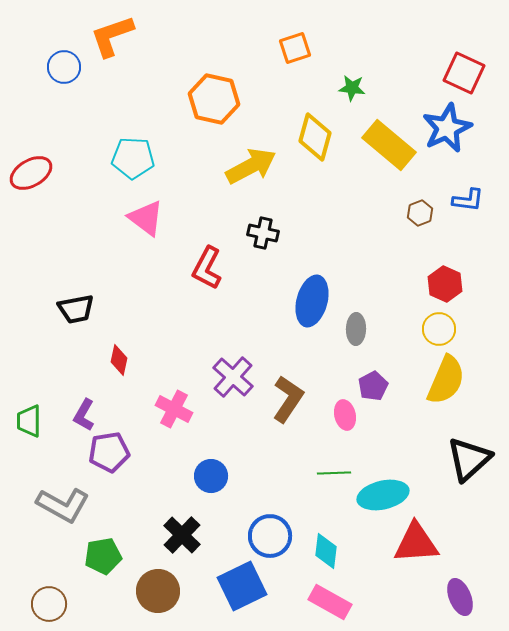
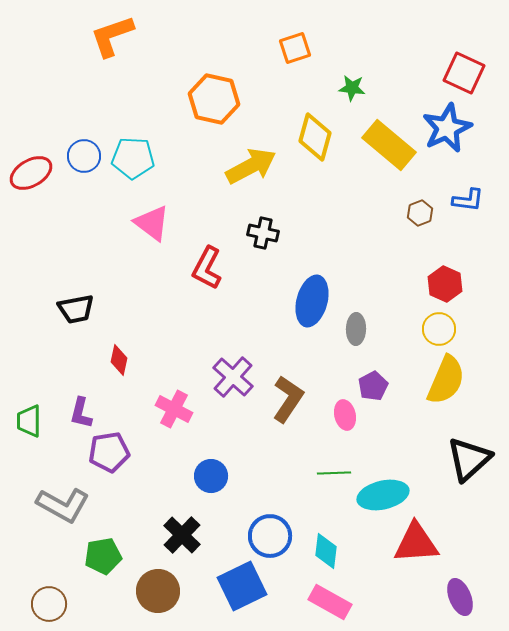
blue circle at (64, 67): moved 20 px right, 89 px down
pink triangle at (146, 218): moved 6 px right, 5 px down
purple L-shape at (84, 415): moved 3 px left, 2 px up; rotated 16 degrees counterclockwise
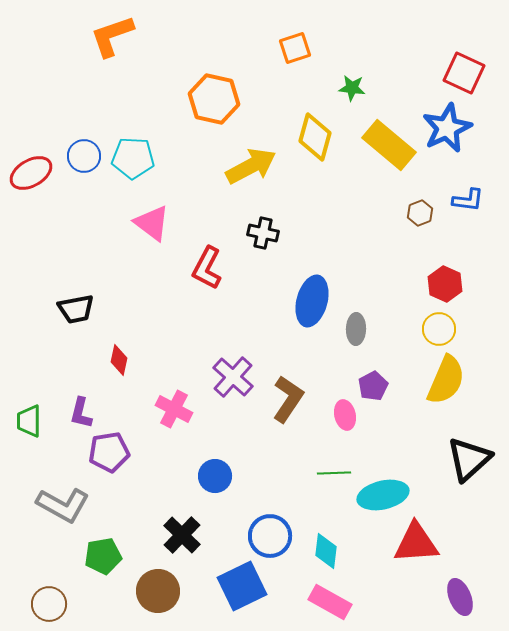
blue circle at (211, 476): moved 4 px right
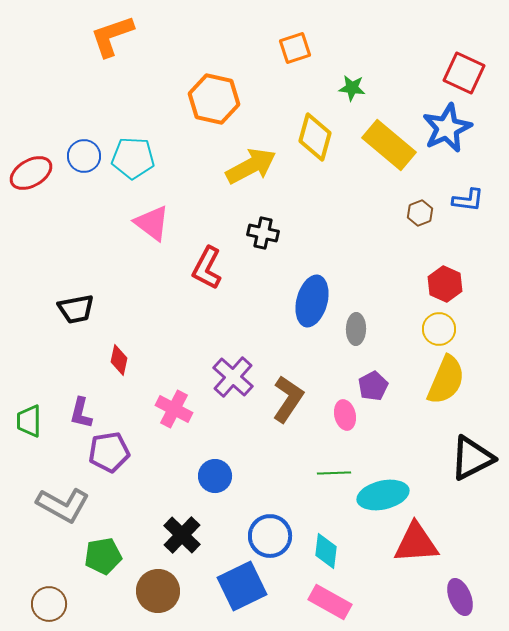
black triangle at (469, 459): moved 3 px right, 1 px up; rotated 15 degrees clockwise
